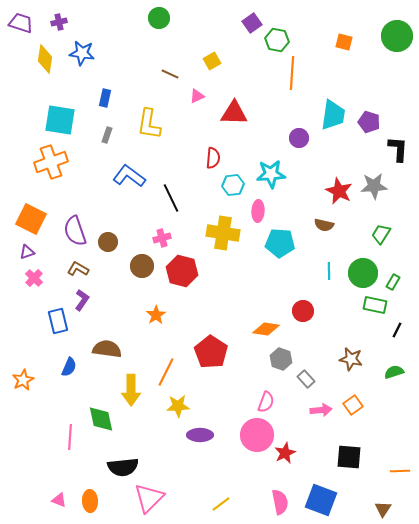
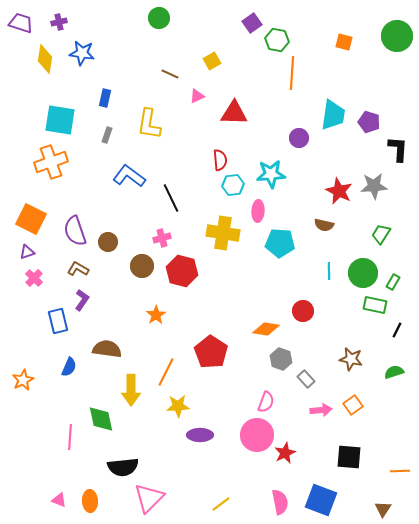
red semicircle at (213, 158): moved 7 px right, 2 px down; rotated 10 degrees counterclockwise
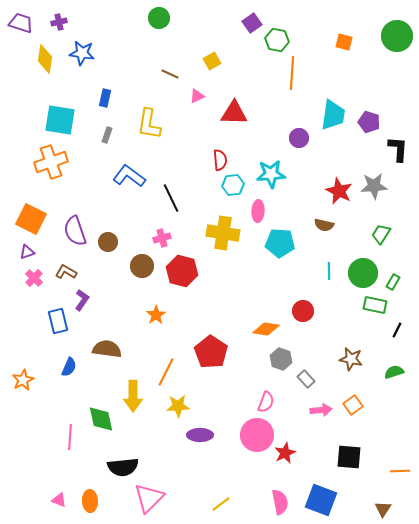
brown L-shape at (78, 269): moved 12 px left, 3 px down
yellow arrow at (131, 390): moved 2 px right, 6 px down
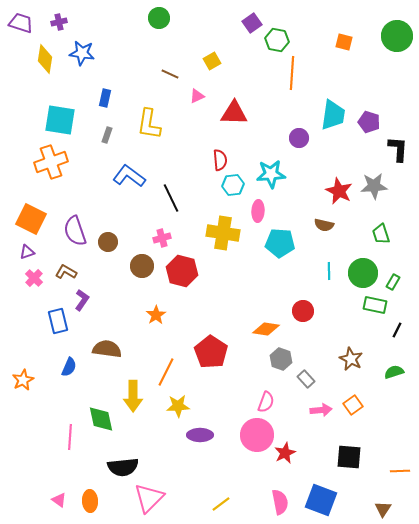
green trapezoid at (381, 234): rotated 50 degrees counterclockwise
brown star at (351, 359): rotated 15 degrees clockwise
pink triangle at (59, 500): rotated 14 degrees clockwise
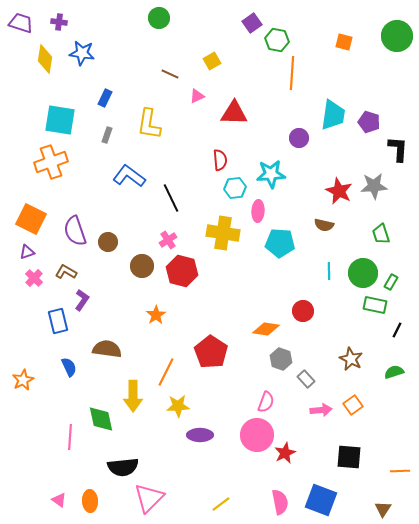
purple cross at (59, 22): rotated 21 degrees clockwise
blue rectangle at (105, 98): rotated 12 degrees clockwise
cyan hexagon at (233, 185): moved 2 px right, 3 px down
pink cross at (162, 238): moved 6 px right, 2 px down; rotated 18 degrees counterclockwise
green rectangle at (393, 282): moved 2 px left
blue semicircle at (69, 367): rotated 48 degrees counterclockwise
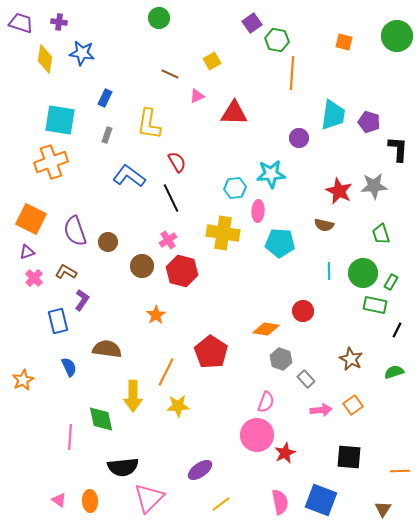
red semicircle at (220, 160): moved 43 px left, 2 px down; rotated 25 degrees counterclockwise
purple ellipse at (200, 435): moved 35 px down; rotated 35 degrees counterclockwise
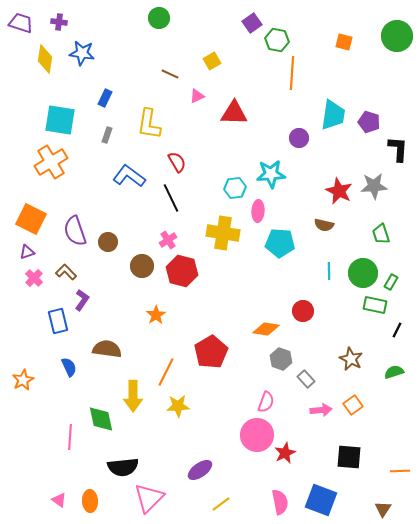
orange cross at (51, 162): rotated 12 degrees counterclockwise
brown L-shape at (66, 272): rotated 15 degrees clockwise
red pentagon at (211, 352): rotated 8 degrees clockwise
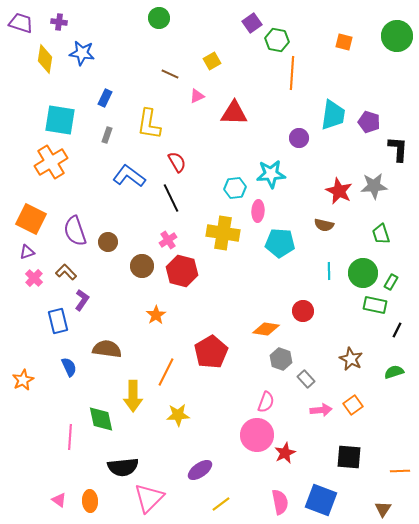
yellow star at (178, 406): moved 9 px down
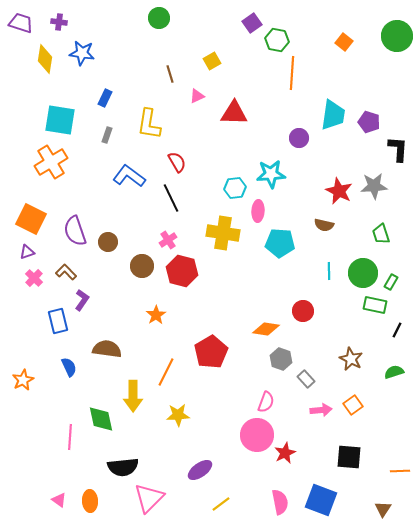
orange square at (344, 42): rotated 24 degrees clockwise
brown line at (170, 74): rotated 48 degrees clockwise
